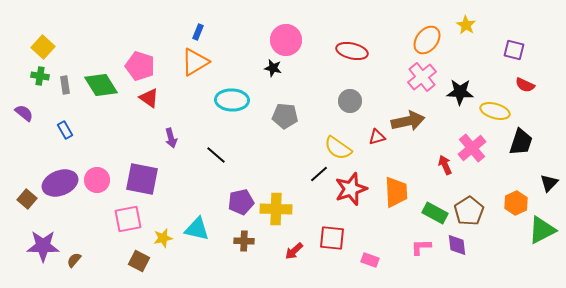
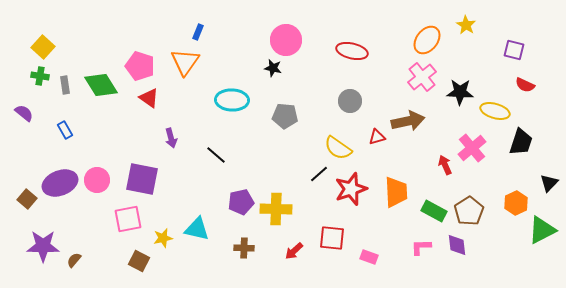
orange triangle at (195, 62): moved 10 px left; rotated 24 degrees counterclockwise
green rectangle at (435, 213): moved 1 px left, 2 px up
brown cross at (244, 241): moved 7 px down
pink rectangle at (370, 260): moved 1 px left, 3 px up
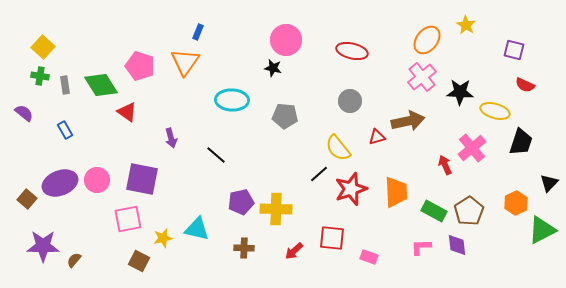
red triangle at (149, 98): moved 22 px left, 14 px down
yellow semicircle at (338, 148): rotated 16 degrees clockwise
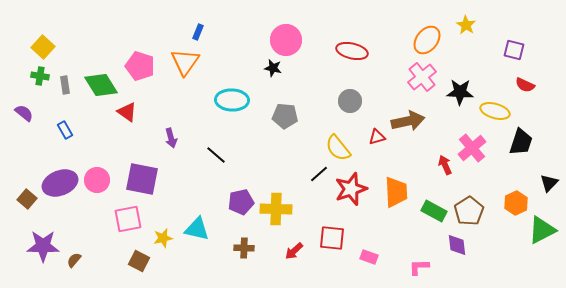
pink L-shape at (421, 247): moved 2 px left, 20 px down
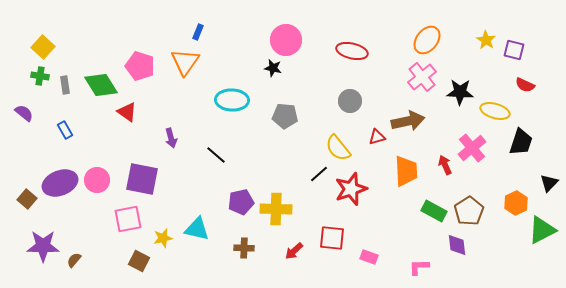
yellow star at (466, 25): moved 20 px right, 15 px down
orange trapezoid at (396, 192): moved 10 px right, 21 px up
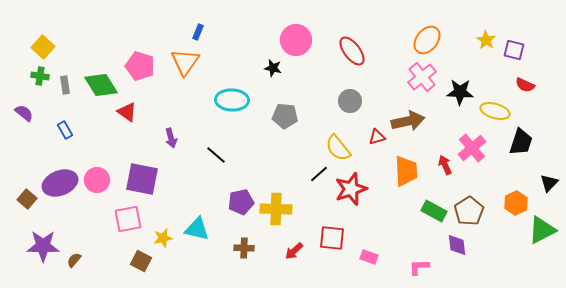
pink circle at (286, 40): moved 10 px right
red ellipse at (352, 51): rotated 40 degrees clockwise
brown square at (139, 261): moved 2 px right
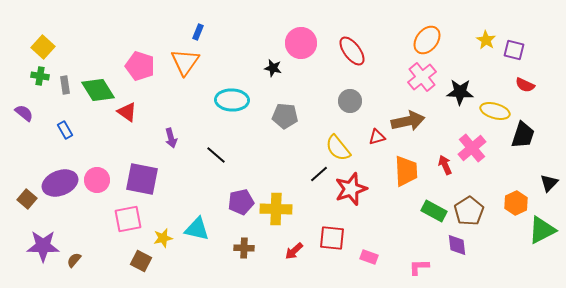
pink circle at (296, 40): moved 5 px right, 3 px down
green diamond at (101, 85): moved 3 px left, 5 px down
black trapezoid at (521, 142): moved 2 px right, 7 px up
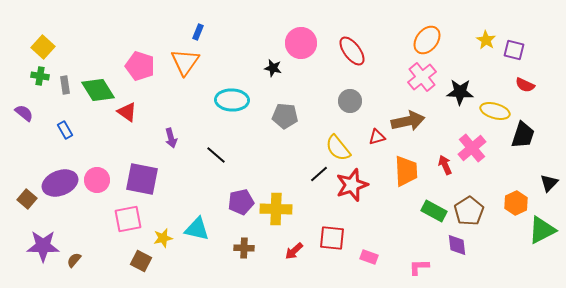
red star at (351, 189): moved 1 px right, 4 px up
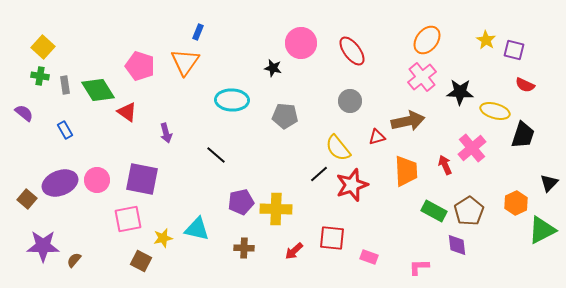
purple arrow at (171, 138): moved 5 px left, 5 px up
